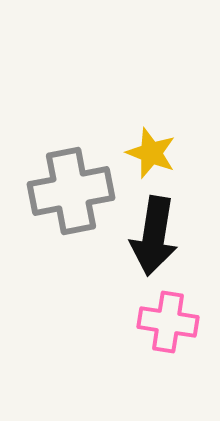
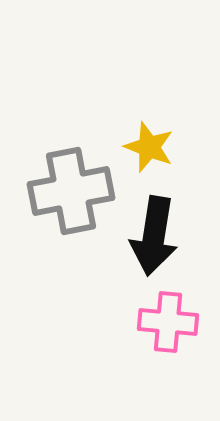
yellow star: moved 2 px left, 6 px up
pink cross: rotated 4 degrees counterclockwise
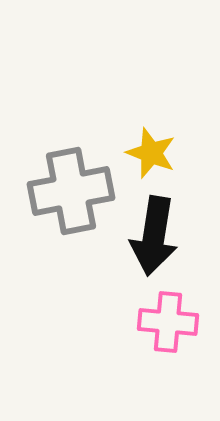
yellow star: moved 2 px right, 6 px down
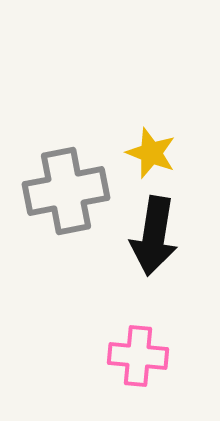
gray cross: moved 5 px left
pink cross: moved 30 px left, 34 px down
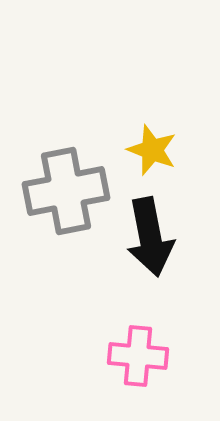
yellow star: moved 1 px right, 3 px up
black arrow: moved 4 px left, 1 px down; rotated 20 degrees counterclockwise
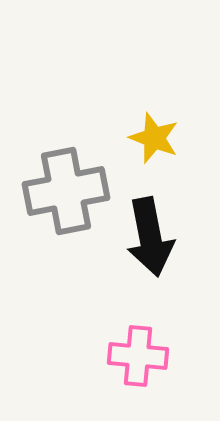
yellow star: moved 2 px right, 12 px up
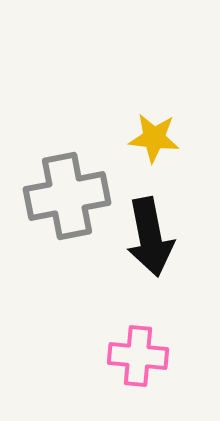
yellow star: rotated 15 degrees counterclockwise
gray cross: moved 1 px right, 5 px down
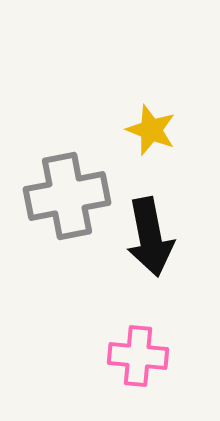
yellow star: moved 3 px left, 8 px up; rotated 15 degrees clockwise
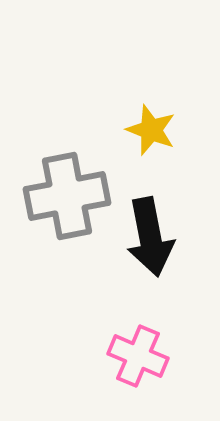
pink cross: rotated 18 degrees clockwise
